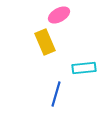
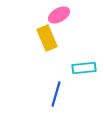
yellow rectangle: moved 2 px right, 4 px up
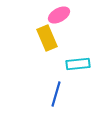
cyan rectangle: moved 6 px left, 4 px up
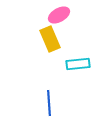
yellow rectangle: moved 3 px right, 1 px down
blue line: moved 7 px left, 9 px down; rotated 20 degrees counterclockwise
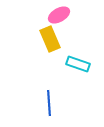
cyan rectangle: rotated 25 degrees clockwise
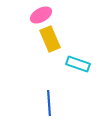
pink ellipse: moved 18 px left
